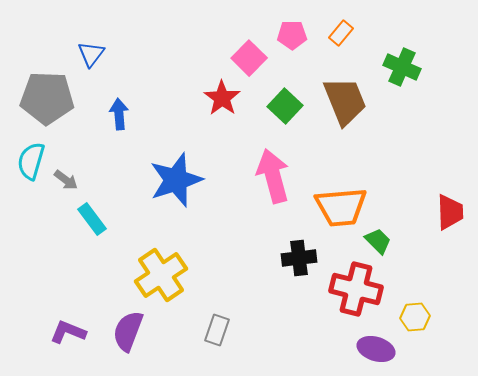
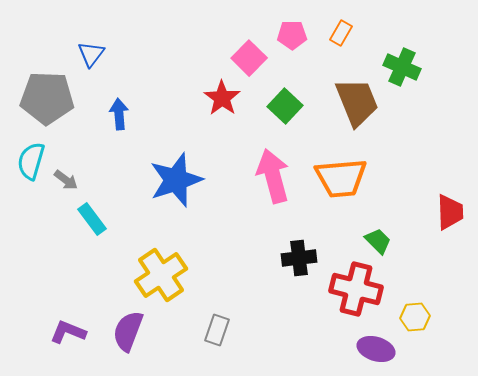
orange rectangle: rotated 10 degrees counterclockwise
brown trapezoid: moved 12 px right, 1 px down
orange trapezoid: moved 29 px up
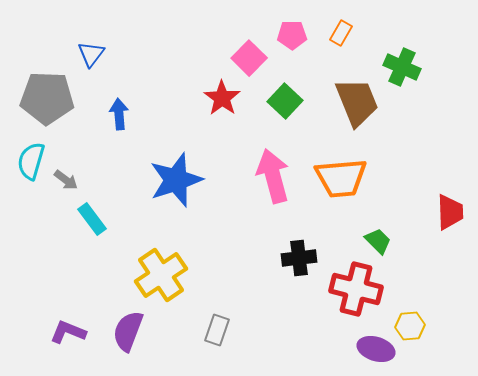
green square: moved 5 px up
yellow hexagon: moved 5 px left, 9 px down
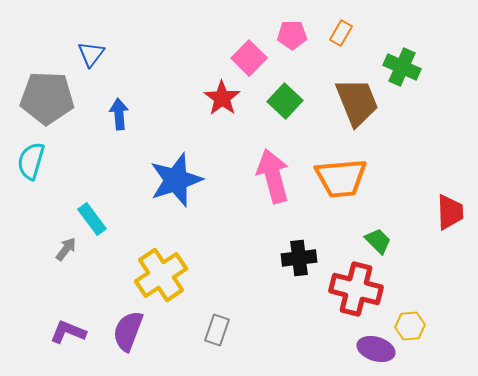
gray arrow: moved 69 px down; rotated 90 degrees counterclockwise
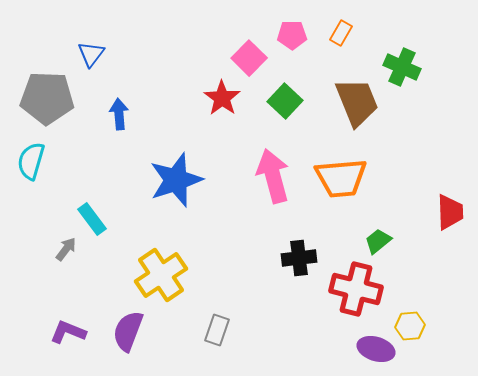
green trapezoid: rotated 84 degrees counterclockwise
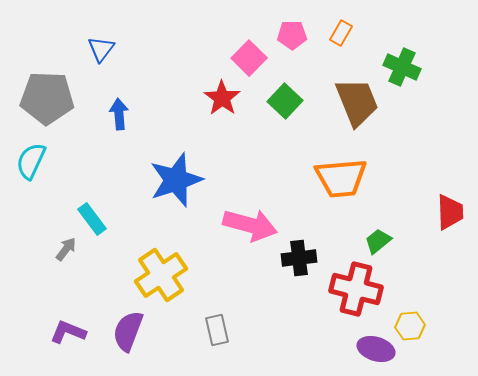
blue triangle: moved 10 px right, 5 px up
cyan semicircle: rotated 9 degrees clockwise
pink arrow: moved 23 px left, 49 px down; rotated 120 degrees clockwise
gray rectangle: rotated 32 degrees counterclockwise
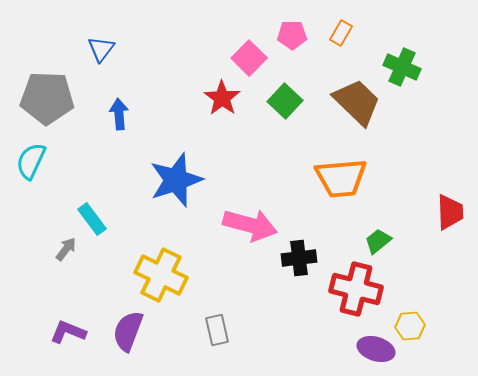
brown trapezoid: rotated 24 degrees counterclockwise
yellow cross: rotated 30 degrees counterclockwise
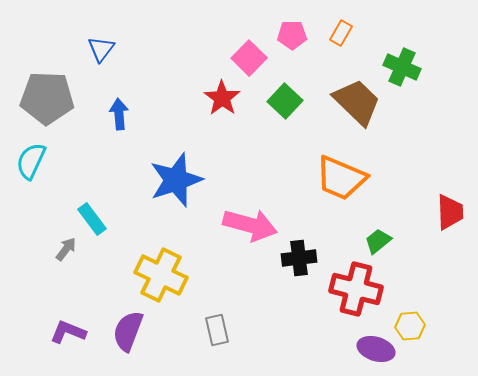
orange trapezoid: rotated 28 degrees clockwise
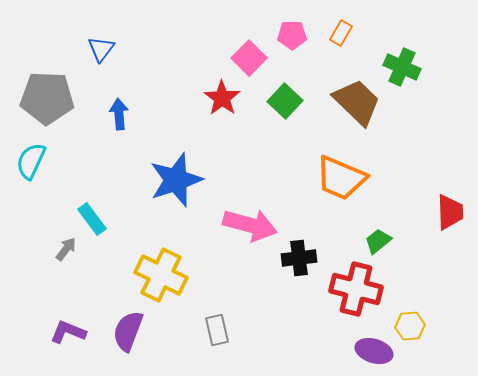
purple ellipse: moved 2 px left, 2 px down
